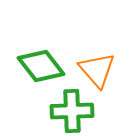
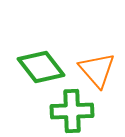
green diamond: moved 1 px down
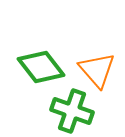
green cross: rotated 21 degrees clockwise
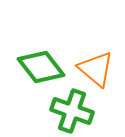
orange triangle: moved 1 px left, 1 px up; rotated 9 degrees counterclockwise
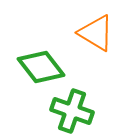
orange triangle: moved 36 px up; rotated 9 degrees counterclockwise
